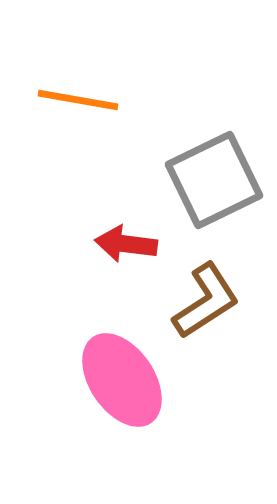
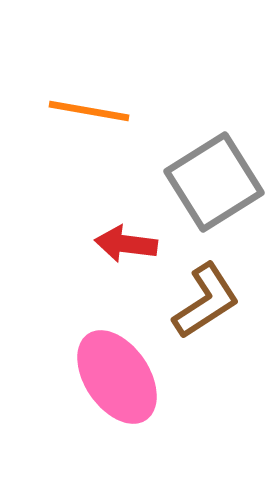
orange line: moved 11 px right, 11 px down
gray square: moved 2 px down; rotated 6 degrees counterclockwise
pink ellipse: moved 5 px left, 3 px up
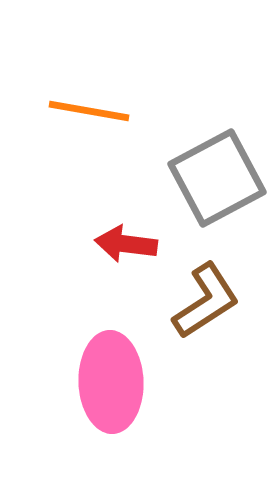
gray square: moved 3 px right, 4 px up; rotated 4 degrees clockwise
pink ellipse: moved 6 px left, 5 px down; rotated 32 degrees clockwise
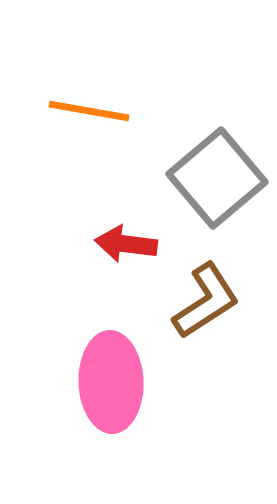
gray square: rotated 12 degrees counterclockwise
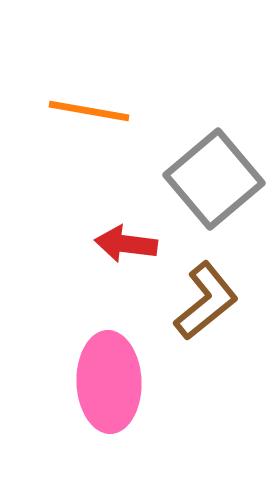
gray square: moved 3 px left, 1 px down
brown L-shape: rotated 6 degrees counterclockwise
pink ellipse: moved 2 px left
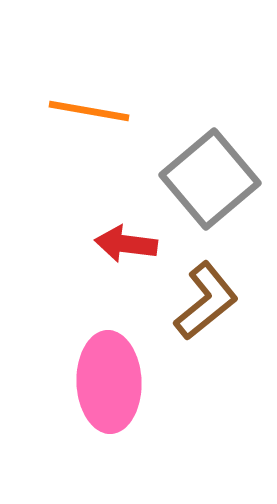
gray square: moved 4 px left
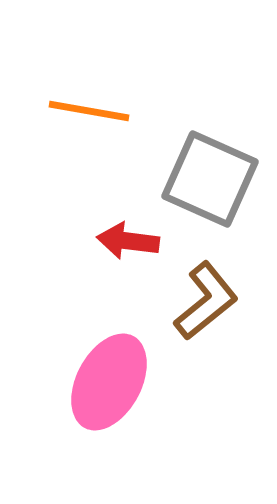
gray square: rotated 26 degrees counterclockwise
red arrow: moved 2 px right, 3 px up
pink ellipse: rotated 30 degrees clockwise
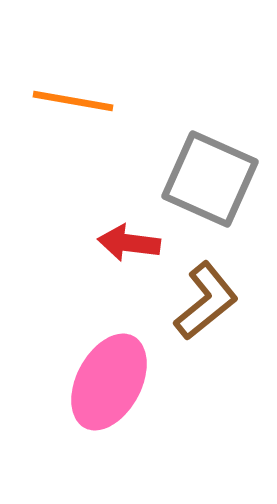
orange line: moved 16 px left, 10 px up
red arrow: moved 1 px right, 2 px down
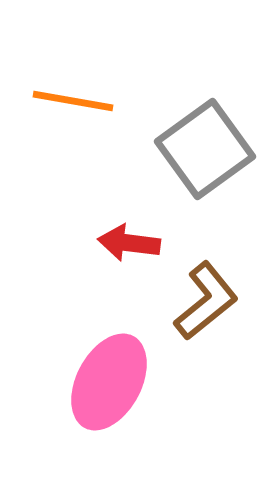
gray square: moved 5 px left, 30 px up; rotated 30 degrees clockwise
